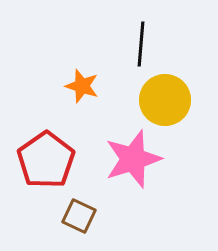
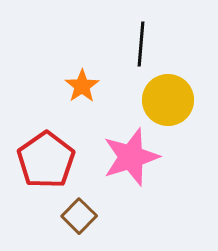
orange star: rotated 20 degrees clockwise
yellow circle: moved 3 px right
pink star: moved 2 px left, 2 px up
brown square: rotated 20 degrees clockwise
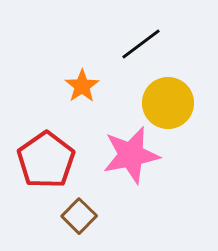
black line: rotated 48 degrees clockwise
yellow circle: moved 3 px down
pink star: moved 2 px up; rotated 6 degrees clockwise
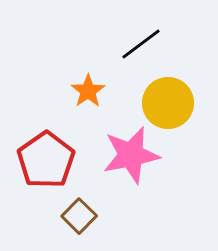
orange star: moved 6 px right, 5 px down
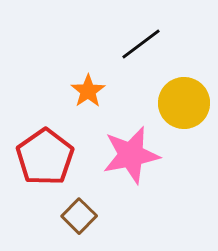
yellow circle: moved 16 px right
red pentagon: moved 1 px left, 3 px up
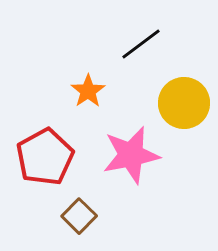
red pentagon: rotated 6 degrees clockwise
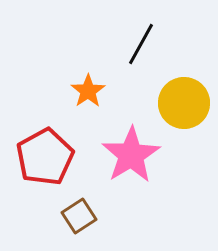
black line: rotated 24 degrees counterclockwise
pink star: rotated 20 degrees counterclockwise
brown square: rotated 12 degrees clockwise
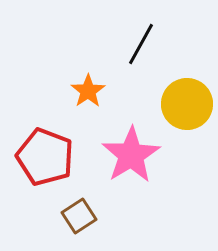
yellow circle: moved 3 px right, 1 px down
red pentagon: rotated 22 degrees counterclockwise
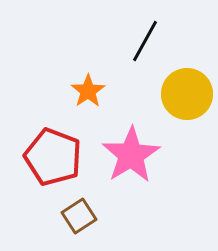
black line: moved 4 px right, 3 px up
yellow circle: moved 10 px up
red pentagon: moved 8 px right
